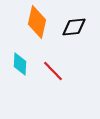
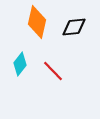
cyan diamond: rotated 35 degrees clockwise
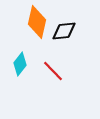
black diamond: moved 10 px left, 4 px down
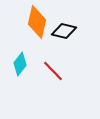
black diamond: rotated 20 degrees clockwise
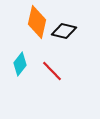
red line: moved 1 px left
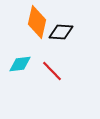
black diamond: moved 3 px left, 1 px down; rotated 10 degrees counterclockwise
cyan diamond: rotated 45 degrees clockwise
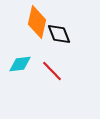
black diamond: moved 2 px left, 2 px down; rotated 65 degrees clockwise
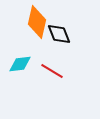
red line: rotated 15 degrees counterclockwise
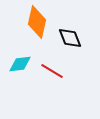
black diamond: moved 11 px right, 4 px down
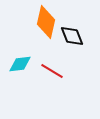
orange diamond: moved 9 px right
black diamond: moved 2 px right, 2 px up
